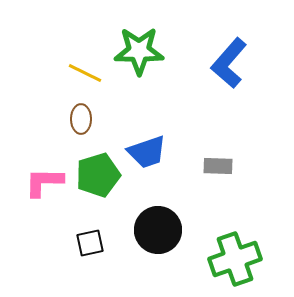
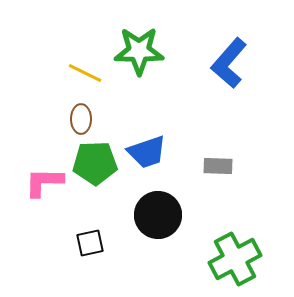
green pentagon: moved 3 px left, 12 px up; rotated 15 degrees clockwise
black circle: moved 15 px up
green cross: rotated 9 degrees counterclockwise
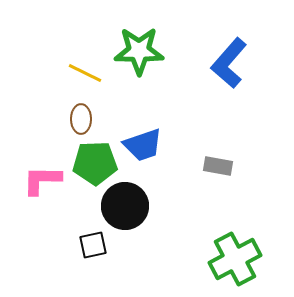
blue trapezoid: moved 4 px left, 7 px up
gray rectangle: rotated 8 degrees clockwise
pink L-shape: moved 2 px left, 2 px up
black circle: moved 33 px left, 9 px up
black square: moved 3 px right, 2 px down
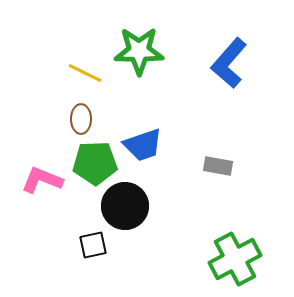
pink L-shape: rotated 21 degrees clockwise
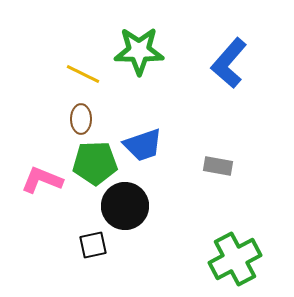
yellow line: moved 2 px left, 1 px down
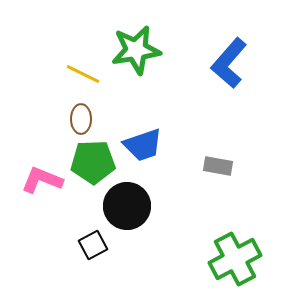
green star: moved 3 px left, 1 px up; rotated 9 degrees counterclockwise
green pentagon: moved 2 px left, 1 px up
black circle: moved 2 px right
black square: rotated 16 degrees counterclockwise
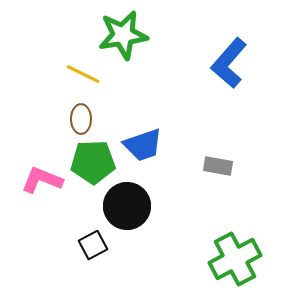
green star: moved 13 px left, 15 px up
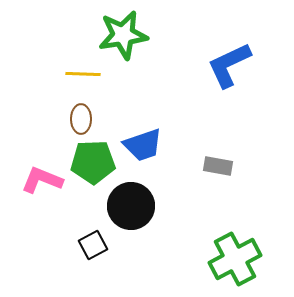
blue L-shape: moved 2 px down; rotated 24 degrees clockwise
yellow line: rotated 24 degrees counterclockwise
black circle: moved 4 px right
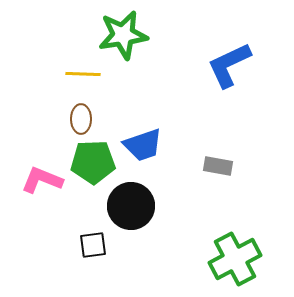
black square: rotated 20 degrees clockwise
